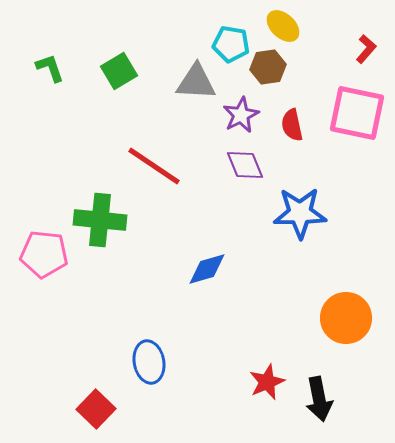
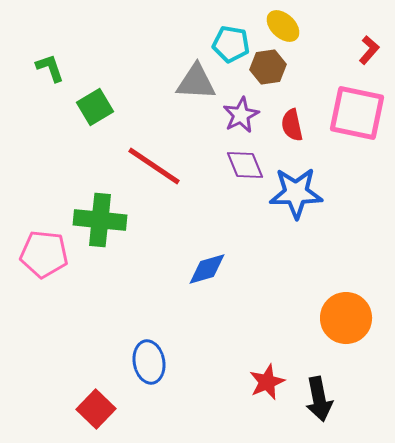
red L-shape: moved 3 px right, 1 px down
green square: moved 24 px left, 36 px down
blue star: moved 4 px left, 20 px up
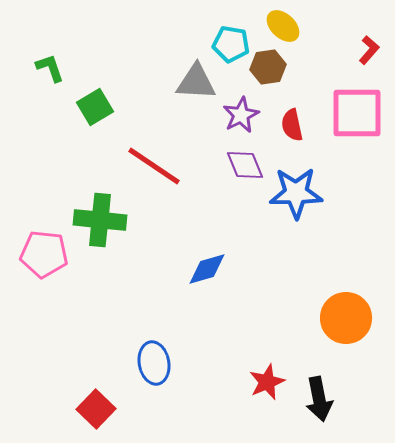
pink square: rotated 12 degrees counterclockwise
blue ellipse: moved 5 px right, 1 px down
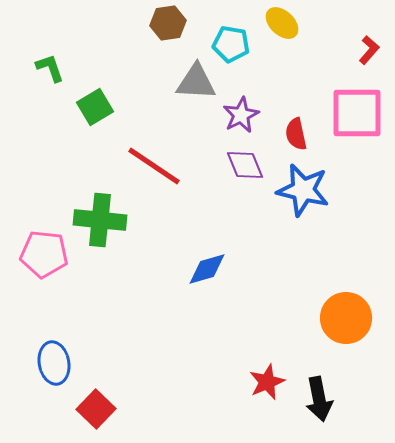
yellow ellipse: moved 1 px left, 3 px up
brown hexagon: moved 100 px left, 44 px up
red semicircle: moved 4 px right, 9 px down
blue star: moved 7 px right, 3 px up; rotated 14 degrees clockwise
blue ellipse: moved 100 px left
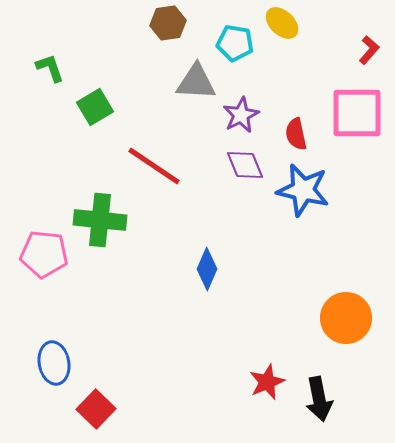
cyan pentagon: moved 4 px right, 1 px up
blue diamond: rotated 51 degrees counterclockwise
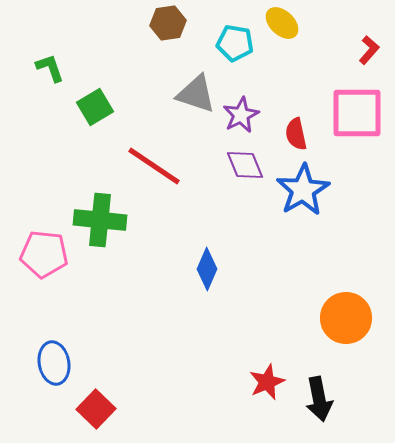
gray triangle: moved 12 px down; rotated 15 degrees clockwise
blue star: rotated 28 degrees clockwise
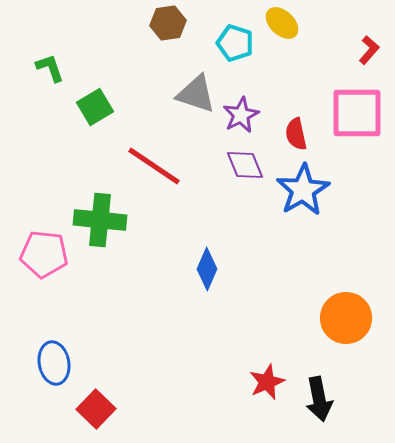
cyan pentagon: rotated 9 degrees clockwise
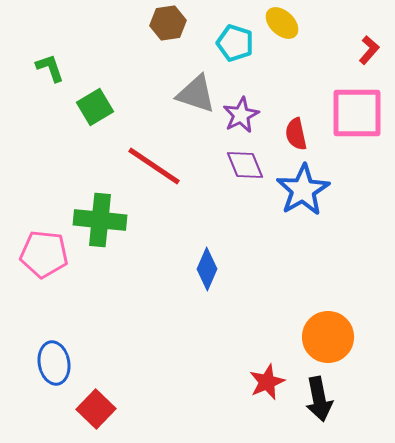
orange circle: moved 18 px left, 19 px down
